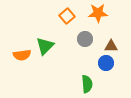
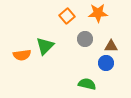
green semicircle: rotated 72 degrees counterclockwise
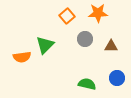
green triangle: moved 1 px up
orange semicircle: moved 2 px down
blue circle: moved 11 px right, 15 px down
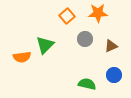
brown triangle: rotated 24 degrees counterclockwise
blue circle: moved 3 px left, 3 px up
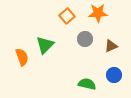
orange semicircle: rotated 102 degrees counterclockwise
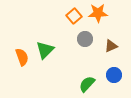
orange square: moved 7 px right
green triangle: moved 5 px down
green semicircle: rotated 60 degrees counterclockwise
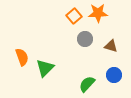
brown triangle: rotated 40 degrees clockwise
green triangle: moved 18 px down
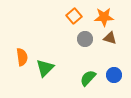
orange star: moved 6 px right, 4 px down
brown triangle: moved 1 px left, 8 px up
orange semicircle: rotated 12 degrees clockwise
green semicircle: moved 1 px right, 6 px up
